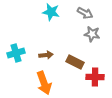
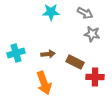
cyan star: rotated 12 degrees counterclockwise
brown arrow: moved 2 px right, 1 px up
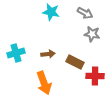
cyan star: rotated 12 degrees clockwise
red cross: moved 1 px up
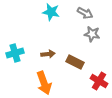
cyan cross: moved 1 px left
red cross: moved 4 px right, 5 px down; rotated 30 degrees clockwise
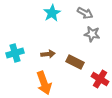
cyan star: moved 1 px right, 1 px down; rotated 30 degrees clockwise
red cross: moved 1 px right, 2 px up
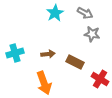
cyan star: moved 3 px right
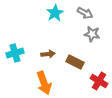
red cross: moved 1 px left, 2 px down
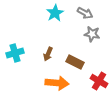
brown arrow: rotated 120 degrees clockwise
orange arrow: moved 13 px right; rotated 65 degrees counterclockwise
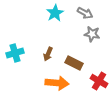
brown rectangle: moved 1 px left, 1 px down
